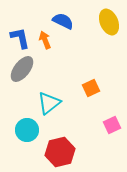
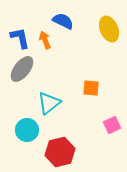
yellow ellipse: moved 7 px down
orange square: rotated 30 degrees clockwise
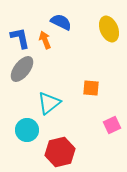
blue semicircle: moved 2 px left, 1 px down
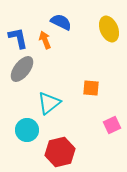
blue L-shape: moved 2 px left
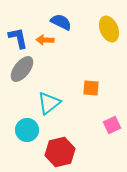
orange arrow: rotated 66 degrees counterclockwise
